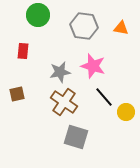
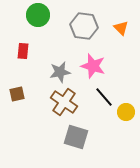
orange triangle: rotated 35 degrees clockwise
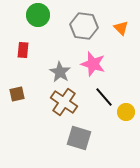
red rectangle: moved 1 px up
pink star: moved 2 px up
gray star: rotated 30 degrees counterclockwise
gray square: moved 3 px right, 1 px down
